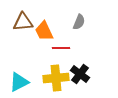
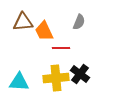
cyan triangle: rotated 30 degrees clockwise
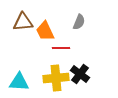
orange trapezoid: moved 1 px right
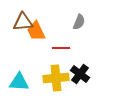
orange trapezoid: moved 9 px left
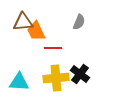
red line: moved 8 px left
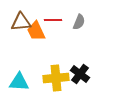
brown triangle: moved 2 px left
red line: moved 28 px up
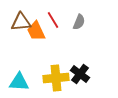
red line: rotated 60 degrees clockwise
